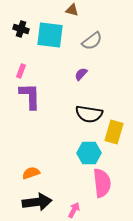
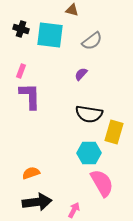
pink semicircle: rotated 24 degrees counterclockwise
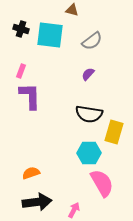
purple semicircle: moved 7 px right
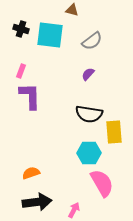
yellow rectangle: rotated 20 degrees counterclockwise
